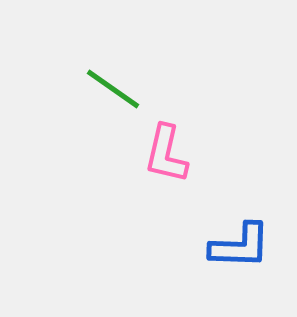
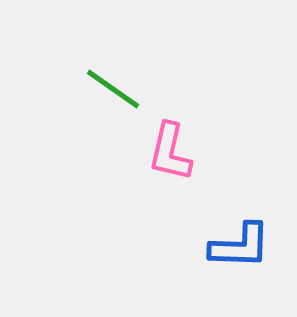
pink L-shape: moved 4 px right, 2 px up
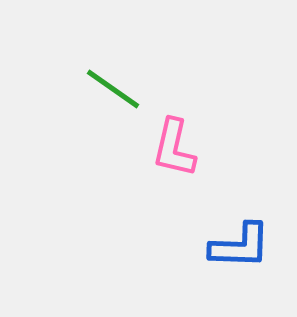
pink L-shape: moved 4 px right, 4 px up
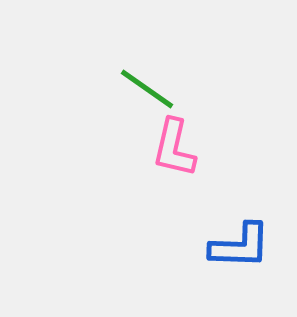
green line: moved 34 px right
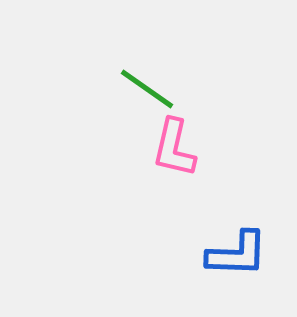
blue L-shape: moved 3 px left, 8 px down
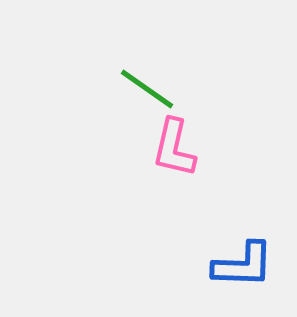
blue L-shape: moved 6 px right, 11 px down
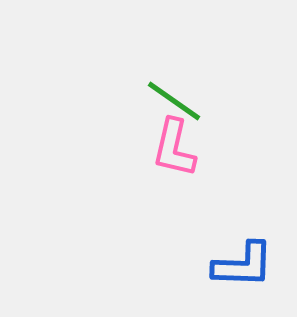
green line: moved 27 px right, 12 px down
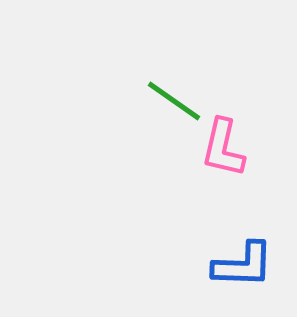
pink L-shape: moved 49 px right
